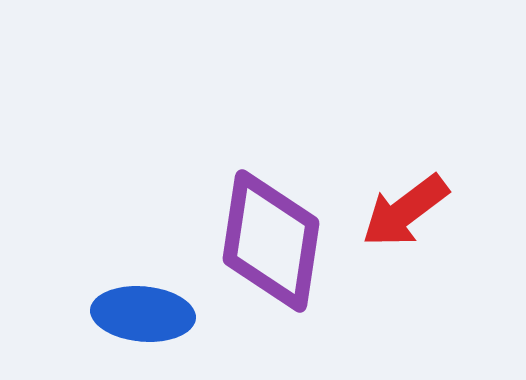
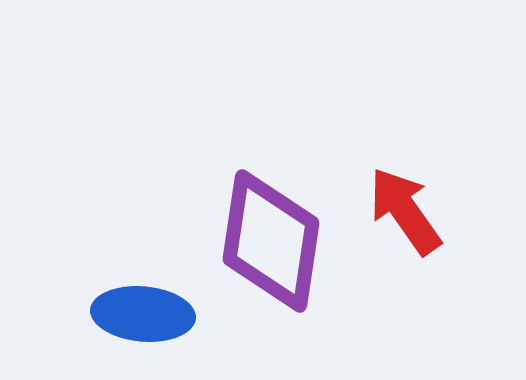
red arrow: rotated 92 degrees clockwise
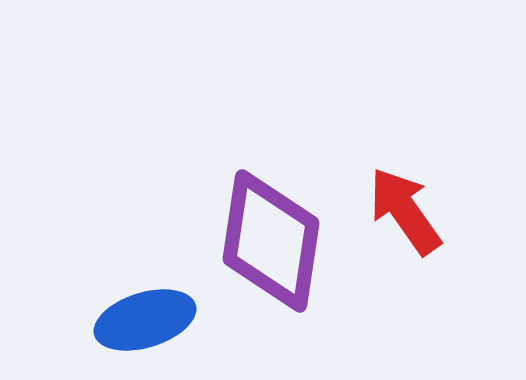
blue ellipse: moved 2 px right, 6 px down; rotated 22 degrees counterclockwise
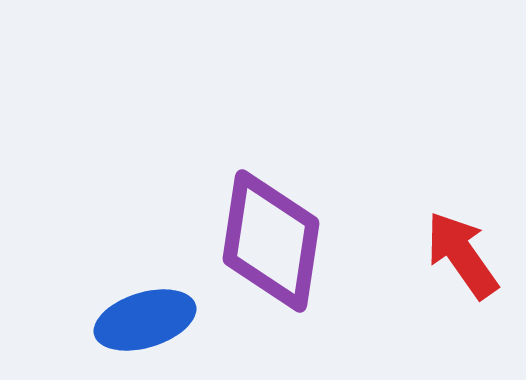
red arrow: moved 57 px right, 44 px down
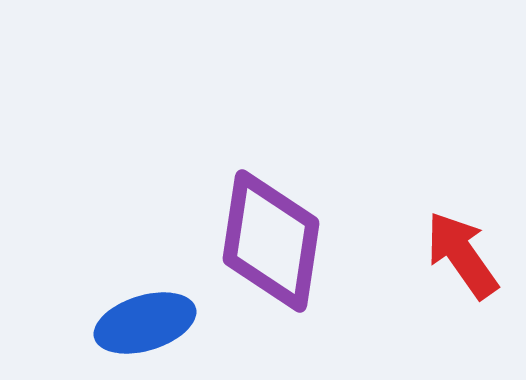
blue ellipse: moved 3 px down
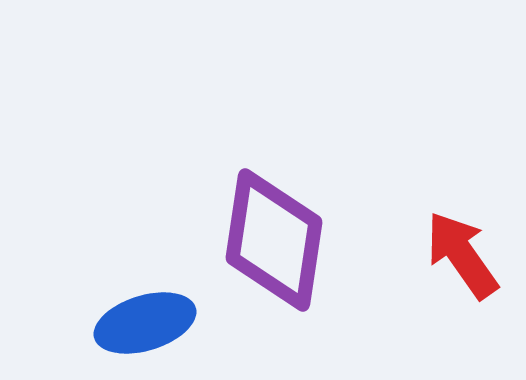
purple diamond: moved 3 px right, 1 px up
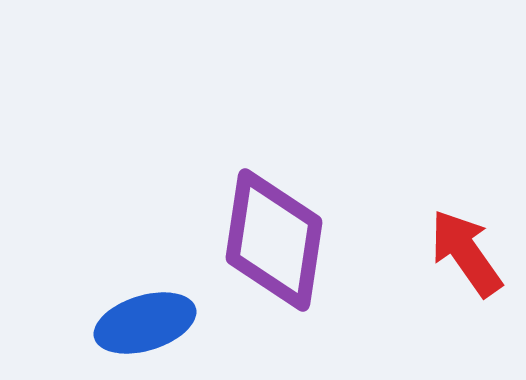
red arrow: moved 4 px right, 2 px up
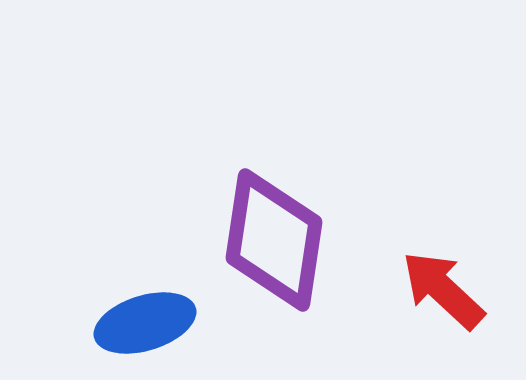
red arrow: moved 23 px left, 37 px down; rotated 12 degrees counterclockwise
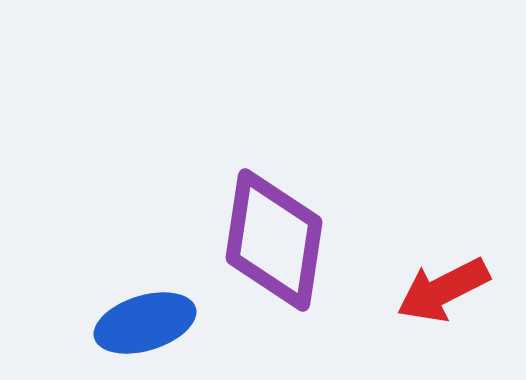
red arrow: rotated 70 degrees counterclockwise
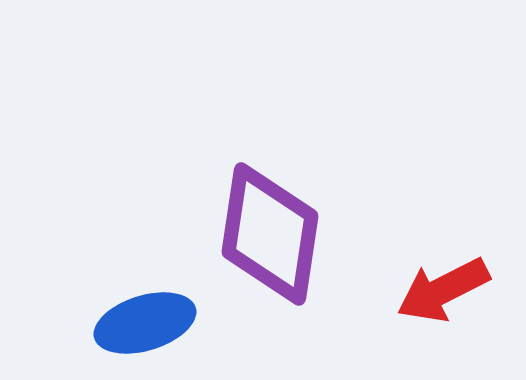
purple diamond: moved 4 px left, 6 px up
